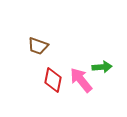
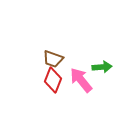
brown trapezoid: moved 15 px right, 13 px down
red diamond: rotated 10 degrees clockwise
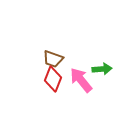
green arrow: moved 2 px down
red diamond: moved 1 px up
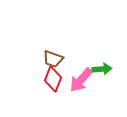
pink arrow: rotated 100 degrees counterclockwise
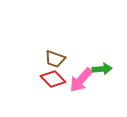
brown trapezoid: moved 2 px right
red diamond: rotated 65 degrees counterclockwise
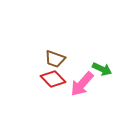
green arrow: rotated 30 degrees clockwise
pink arrow: moved 1 px right, 4 px down
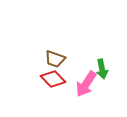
green arrow: rotated 54 degrees clockwise
pink arrow: moved 4 px right; rotated 8 degrees counterclockwise
